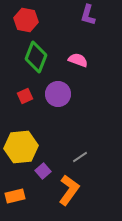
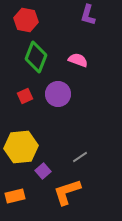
orange L-shape: moved 2 px left, 2 px down; rotated 144 degrees counterclockwise
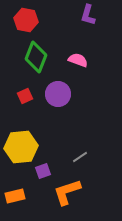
purple square: rotated 21 degrees clockwise
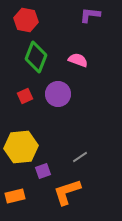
purple L-shape: moved 2 px right; rotated 80 degrees clockwise
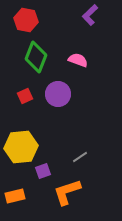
purple L-shape: rotated 50 degrees counterclockwise
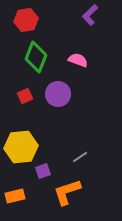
red hexagon: rotated 20 degrees counterclockwise
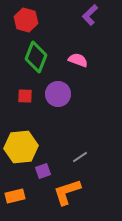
red hexagon: rotated 25 degrees clockwise
red square: rotated 28 degrees clockwise
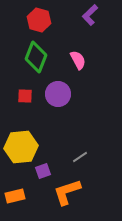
red hexagon: moved 13 px right
pink semicircle: rotated 42 degrees clockwise
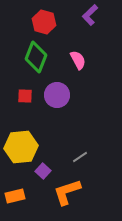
red hexagon: moved 5 px right, 2 px down
purple circle: moved 1 px left, 1 px down
purple square: rotated 28 degrees counterclockwise
